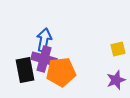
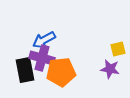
blue arrow: rotated 130 degrees counterclockwise
purple cross: moved 2 px left, 1 px up
purple star: moved 6 px left, 11 px up; rotated 30 degrees clockwise
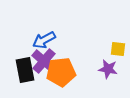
yellow square: rotated 21 degrees clockwise
purple cross: moved 2 px right, 3 px down; rotated 25 degrees clockwise
purple star: moved 2 px left
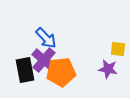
blue arrow: moved 2 px right, 2 px up; rotated 105 degrees counterclockwise
purple cross: moved 1 px up
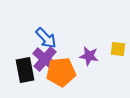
purple cross: moved 1 px right, 1 px up
purple star: moved 19 px left, 13 px up
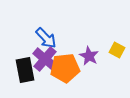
yellow square: moved 1 px left, 1 px down; rotated 21 degrees clockwise
purple star: rotated 18 degrees clockwise
orange pentagon: moved 4 px right, 4 px up
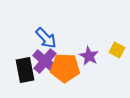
purple cross: moved 2 px down
orange pentagon: rotated 8 degrees clockwise
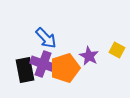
purple cross: moved 2 px left, 3 px down; rotated 20 degrees counterclockwise
orange pentagon: rotated 20 degrees counterclockwise
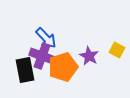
purple cross: moved 1 px left, 8 px up
orange pentagon: moved 2 px left, 1 px up
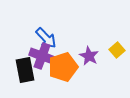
yellow square: rotated 21 degrees clockwise
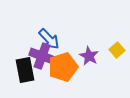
blue arrow: moved 3 px right, 1 px down
